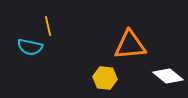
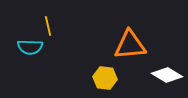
cyan semicircle: rotated 10 degrees counterclockwise
white diamond: moved 1 px left, 1 px up; rotated 8 degrees counterclockwise
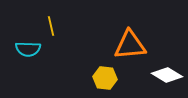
yellow line: moved 3 px right
cyan semicircle: moved 2 px left, 2 px down
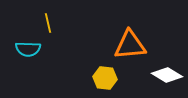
yellow line: moved 3 px left, 3 px up
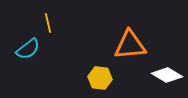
cyan semicircle: rotated 40 degrees counterclockwise
yellow hexagon: moved 5 px left
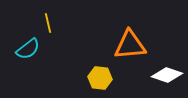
white diamond: rotated 12 degrees counterclockwise
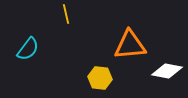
yellow line: moved 18 px right, 9 px up
cyan semicircle: rotated 15 degrees counterclockwise
white diamond: moved 4 px up; rotated 8 degrees counterclockwise
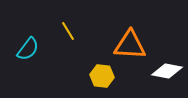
yellow line: moved 2 px right, 17 px down; rotated 18 degrees counterclockwise
orange triangle: rotated 8 degrees clockwise
yellow hexagon: moved 2 px right, 2 px up
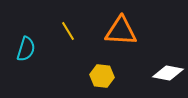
orange triangle: moved 9 px left, 14 px up
cyan semicircle: moved 2 px left; rotated 20 degrees counterclockwise
white diamond: moved 1 px right, 2 px down
